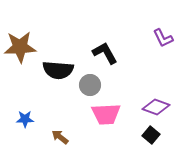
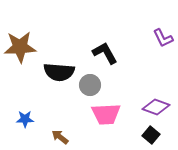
black semicircle: moved 1 px right, 2 px down
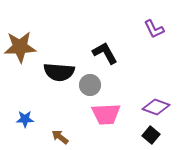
purple L-shape: moved 9 px left, 9 px up
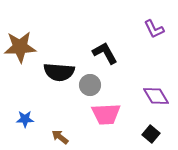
purple diamond: moved 11 px up; rotated 40 degrees clockwise
black square: moved 1 px up
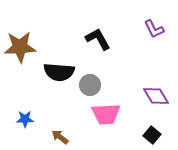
black L-shape: moved 7 px left, 14 px up
black square: moved 1 px right, 1 px down
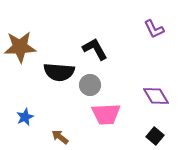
black L-shape: moved 3 px left, 10 px down
blue star: moved 2 px up; rotated 24 degrees counterclockwise
black square: moved 3 px right, 1 px down
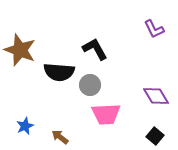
brown star: moved 3 px down; rotated 24 degrees clockwise
blue star: moved 9 px down
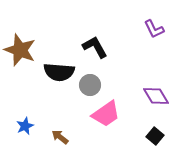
black L-shape: moved 2 px up
pink trapezoid: rotated 32 degrees counterclockwise
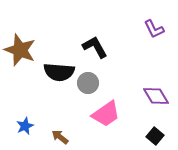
gray circle: moved 2 px left, 2 px up
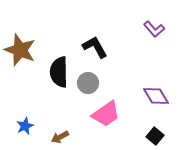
purple L-shape: rotated 15 degrees counterclockwise
black semicircle: rotated 84 degrees clockwise
brown arrow: rotated 66 degrees counterclockwise
